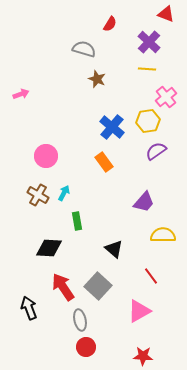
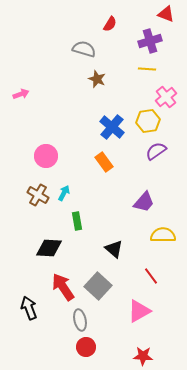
purple cross: moved 1 px right, 1 px up; rotated 30 degrees clockwise
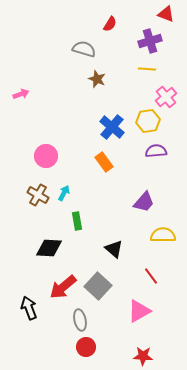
purple semicircle: rotated 30 degrees clockwise
red arrow: rotated 96 degrees counterclockwise
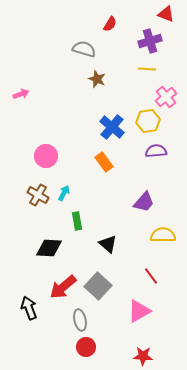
black triangle: moved 6 px left, 5 px up
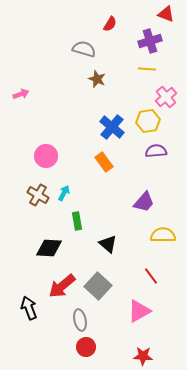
red arrow: moved 1 px left, 1 px up
